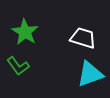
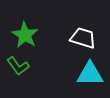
green star: moved 3 px down
cyan triangle: rotated 20 degrees clockwise
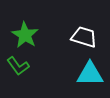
white trapezoid: moved 1 px right, 1 px up
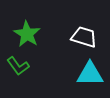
green star: moved 2 px right, 1 px up
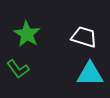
green L-shape: moved 3 px down
